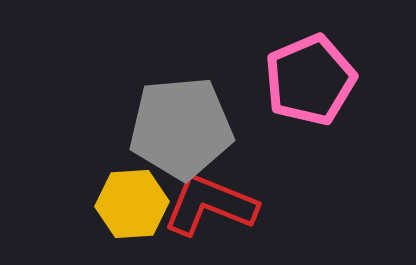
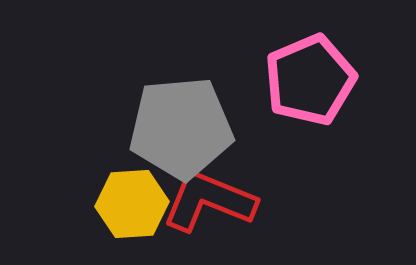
red L-shape: moved 1 px left, 4 px up
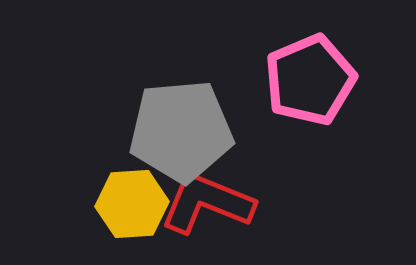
gray pentagon: moved 3 px down
red L-shape: moved 2 px left, 2 px down
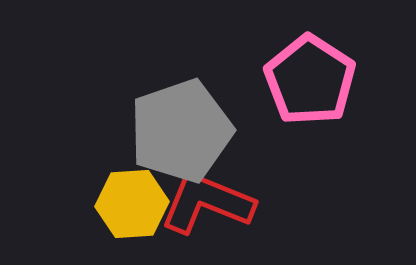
pink pentagon: rotated 16 degrees counterclockwise
gray pentagon: rotated 14 degrees counterclockwise
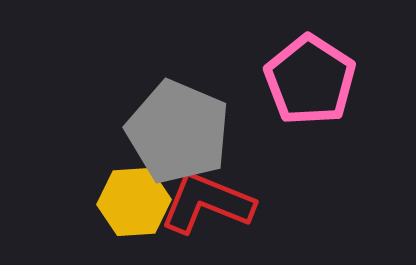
gray pentagon: moved 3 px left, 1 px down; rotated 30 degrees counterclockwise
yellow hexagon: moved 2 px right, 2 px up
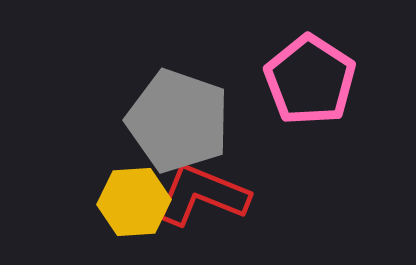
gray pentagon: moved 11 px up; rotated 4 degrees counterclockwise
red L-shape: moved 5 px left, 8 px up
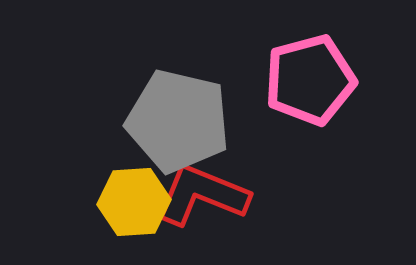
pink pentagon: rotated 24 degrees clockwise
gray pentagon: rotated 6 degrees counterclockwise
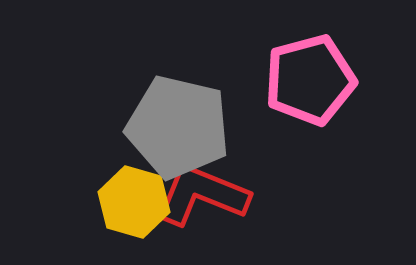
gray pentagon: moved 6 px down
yellow hexagon: rotated 20 degrees clockwise
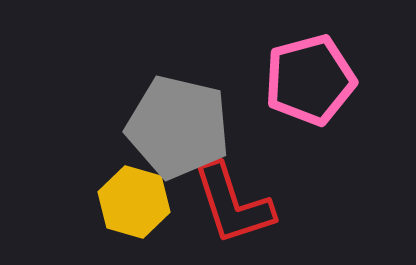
red L-shape: moved 31 px right, 9 px down; rotated 130 degrees counterclockwise
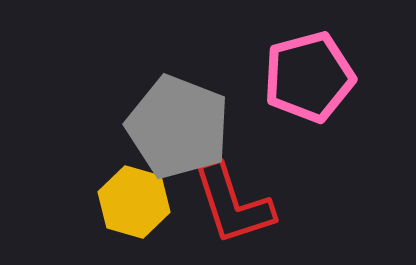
pink pentagon: moved 1 px left, 3 px up
gray pentagon: rotated 8 degrees clockwise
